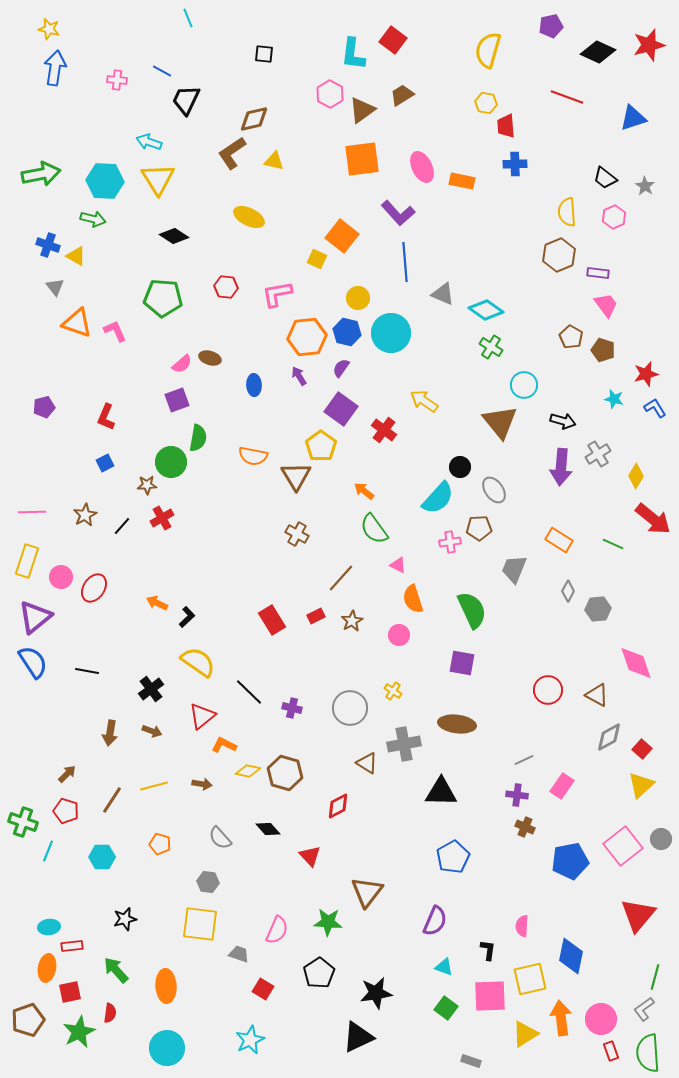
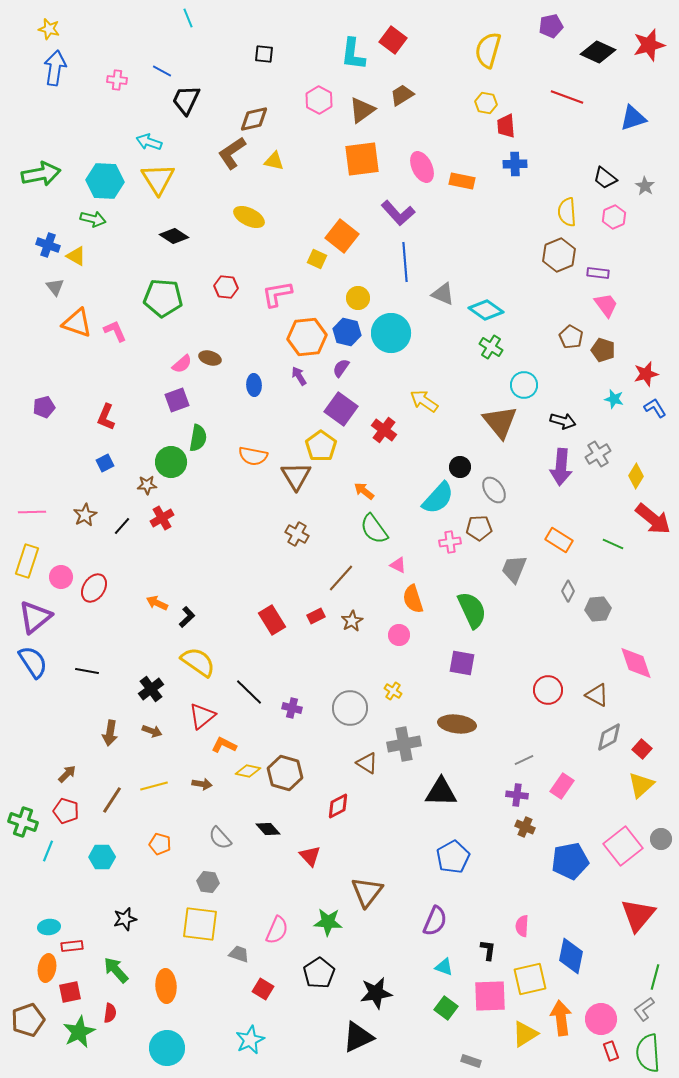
pink hexagon at (330, 94): moved 11 px left, 6 px down
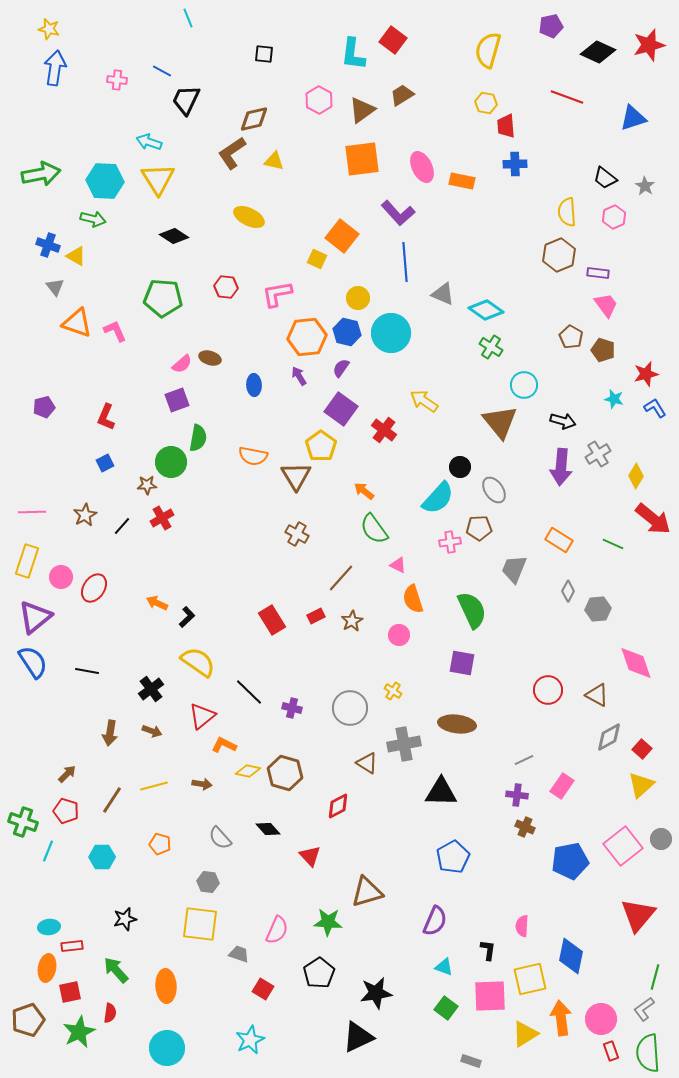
brown triangle at (367, 892): rotated 36 degrees clockwise
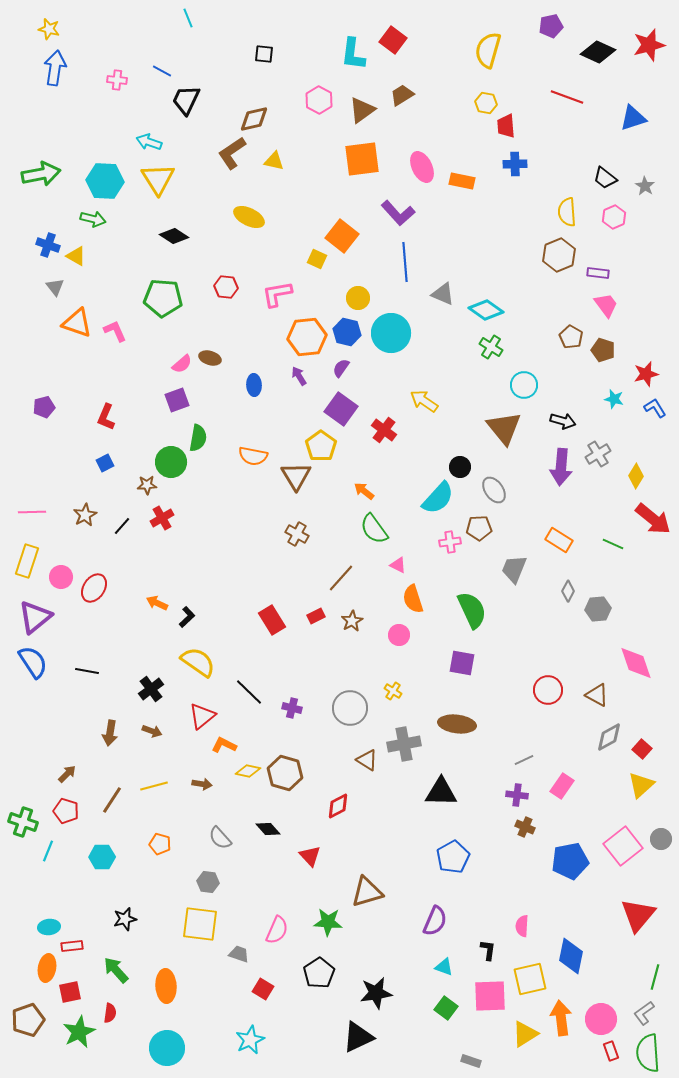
brown triangle at (500, 422): moved 4 px right, 6 px down
brown triangle at (367, 763): moved 3 px up
gray L-shape at (644, 1009): moved 4 px down
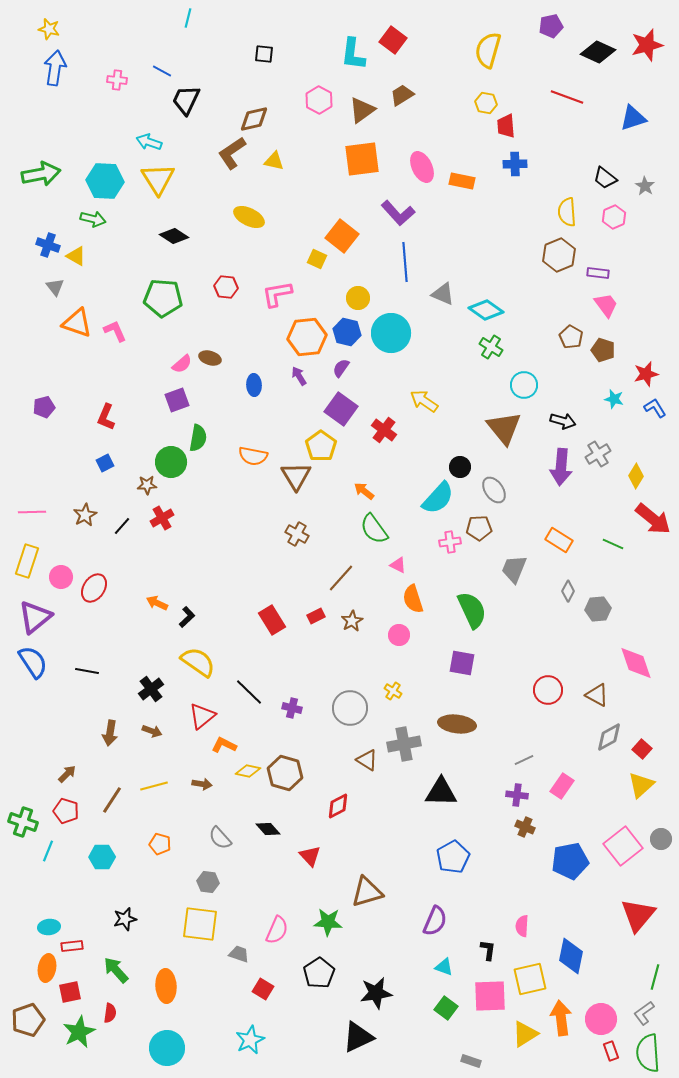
cyan line at (188, 18): rotated 36 degrees clockwise
red star at (649, 45): moved 2 px left
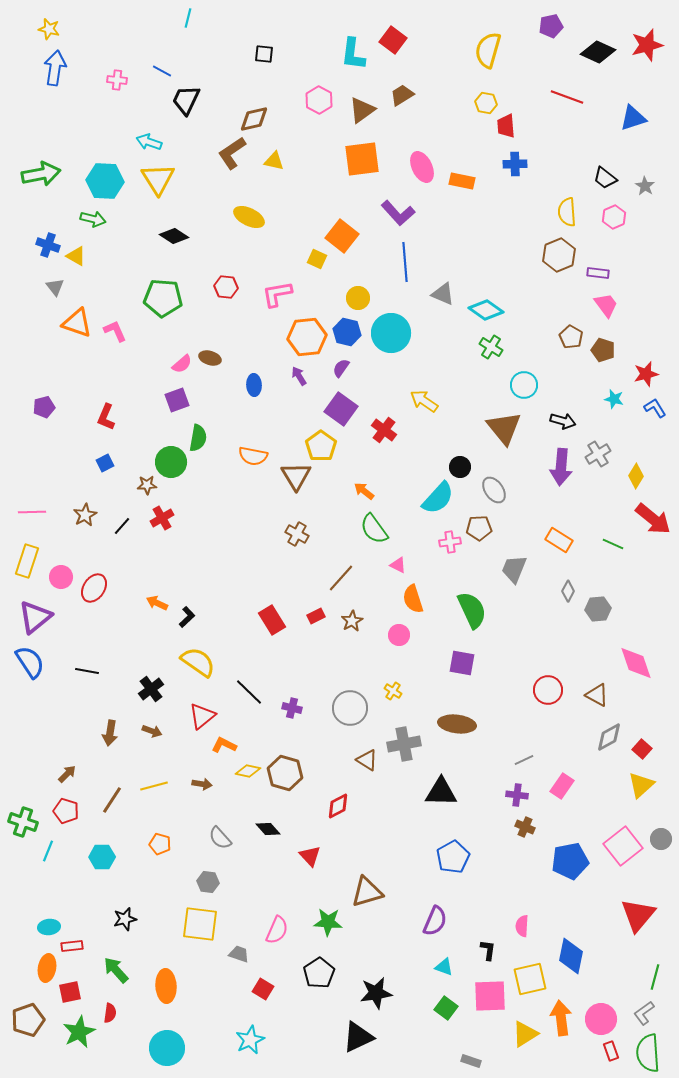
blue semicircle at (33, 662): moved 3 px left
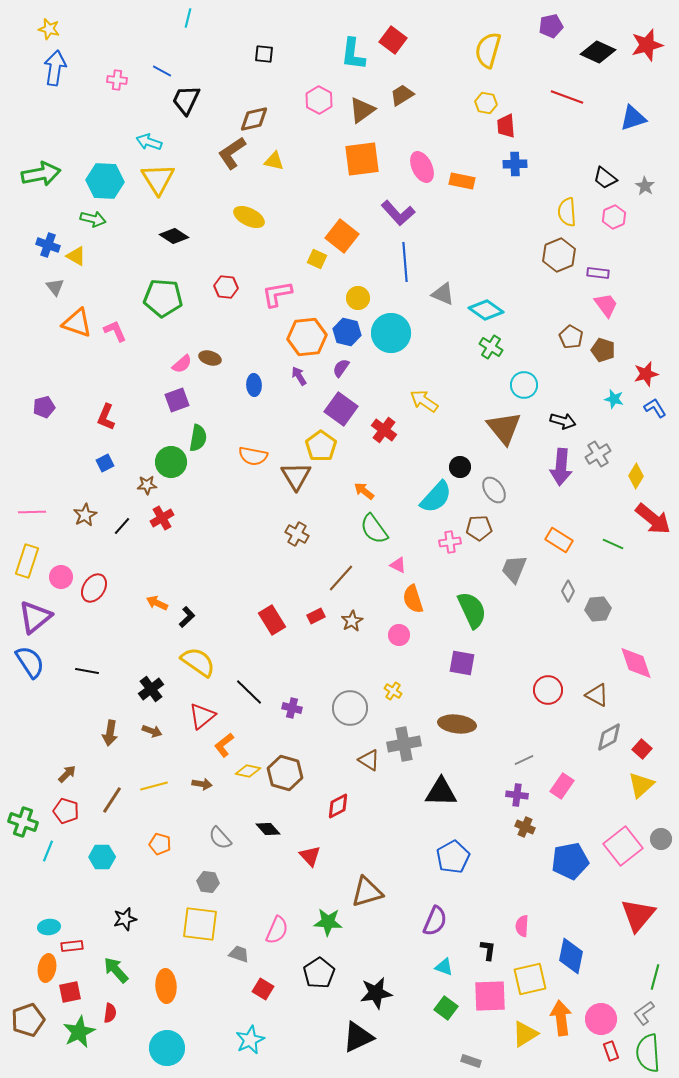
cyan semicircle at (438, 498): moved 2 px left, 1 px up
orange L-shape at (224, 745): rotated 65 degrees counterclockwise
brown triangle at (367, 760): moved 2 px right
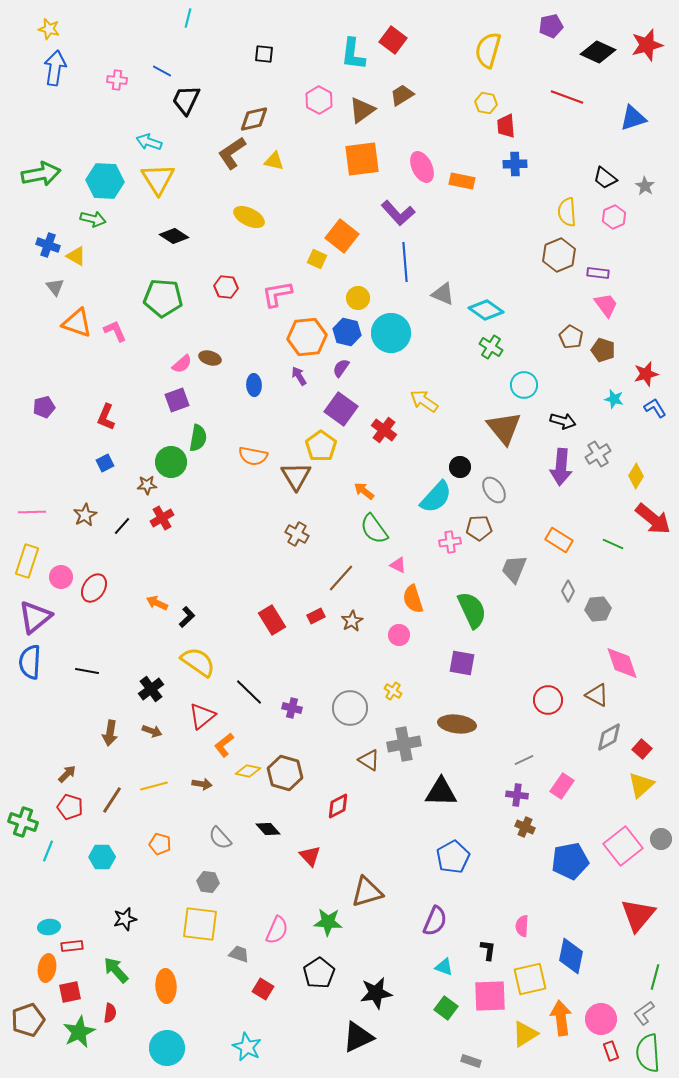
blue semicircle at (30, 662): rotated 144 degrees counterclockwise
pink diamond at (636, 663): moved 14 px left
red circle at (548, 690): moved 10 px down
red pentagon at (66, 811): moved 4 px right, 4 px up
cyan star at (250, 1040): moved 3 px left, 7 px down; rotated 20 degrees counterclockwise
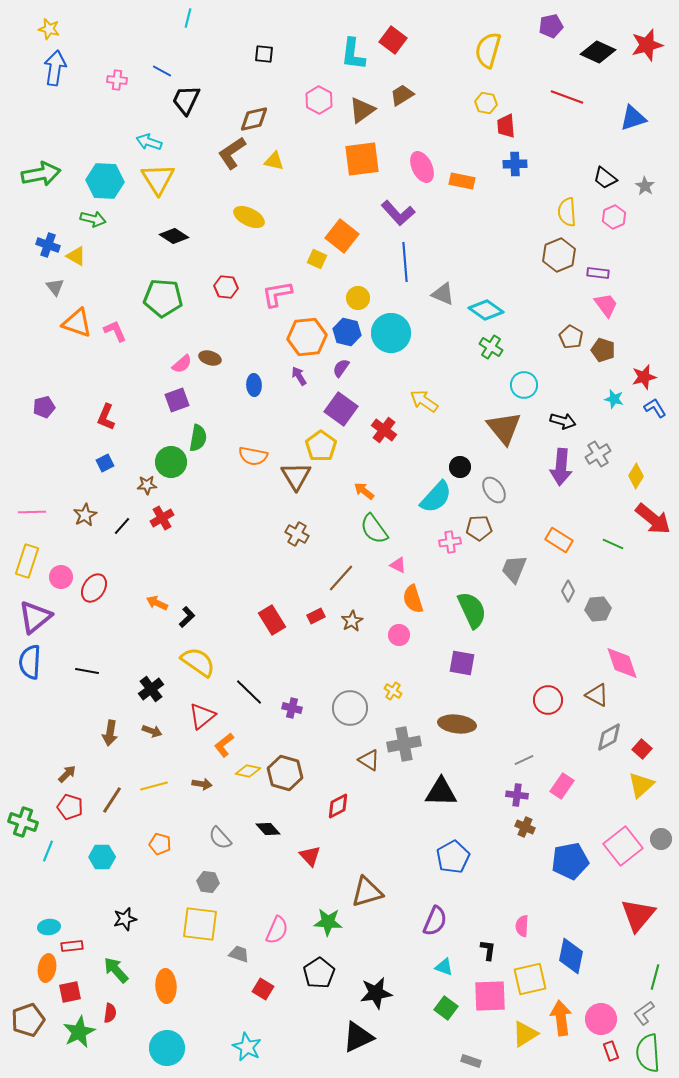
red star at (646, 374): moved 2 px left, 3 px down
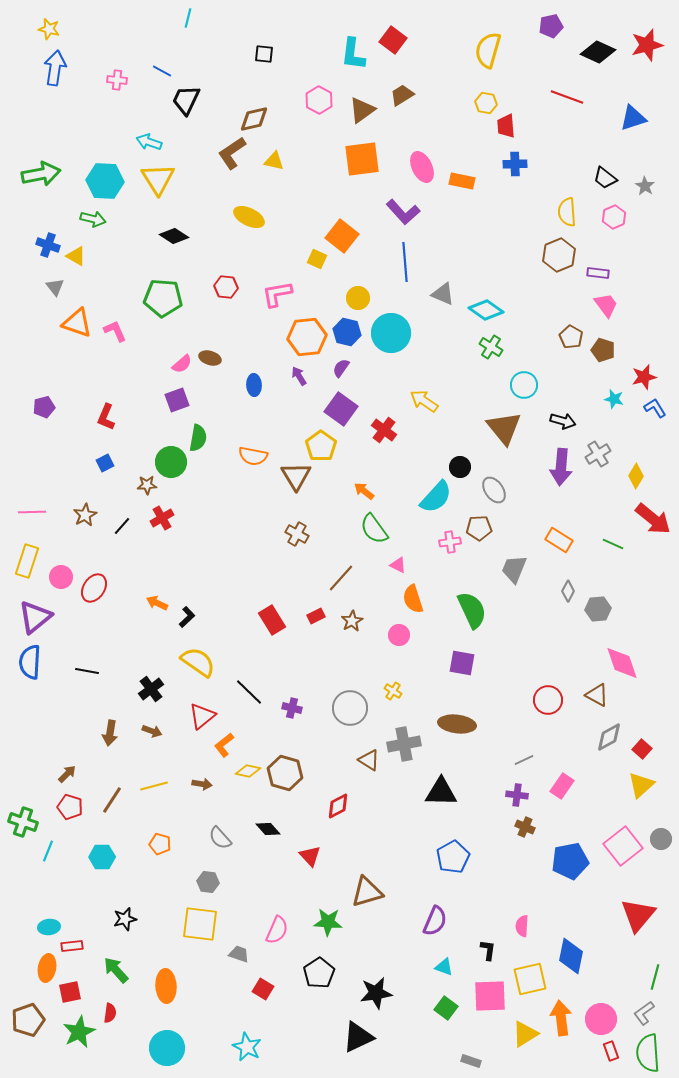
purple L-shape at (398, 213): moved 5 px right, 1 px up
